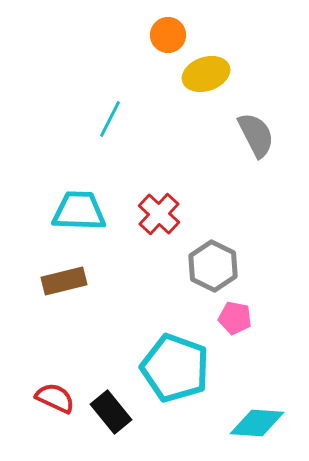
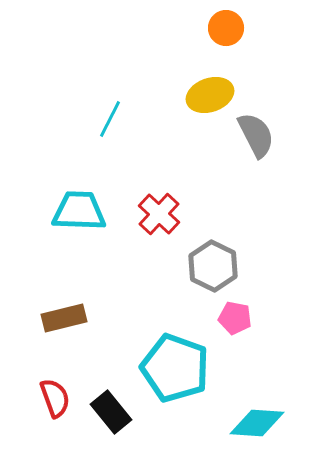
orange circle: moved 58 px right, 7 px up
yellow ellipse: moved 4 px right, 21 px down
brown rectangle: moved 37 px down
red semicircle: rotated 45 degrees clockwise
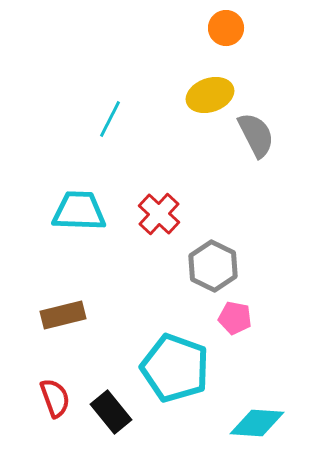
brown rectangle: moved 1 px left, 3 px up
